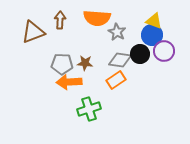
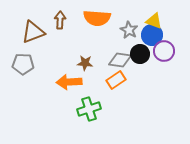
gray star: moved 12 px right, 2 px up
gray pentagon: moved 39 px left
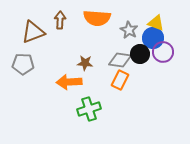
yellow triangle: moved 2 px right, 2 px down
blue circle: moved 1 px right, 3 px down
purple circle: moved 1 px left, 1 px down
orange rectangle: moved 4 px right; rotated 30 degrees counterclockwise
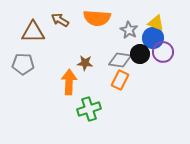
brown arrow: rotated 60 degrees counterclockwise
brown triangle: rotated 20 degrees clockwise
orange arrow: rotated 95 degrees clockwise
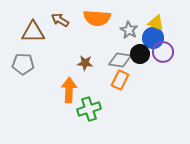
orange arrow: moved 8 px down
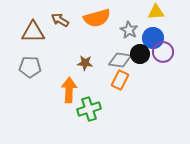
orange semicircle: rotated 20 degrees counterclockwise
yellow triangle: moved 11 px up; rotated 24 degrees counterclockwise
gray pentagon: moved 7 px right, 3 px down
